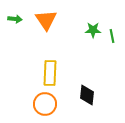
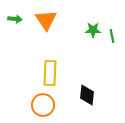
orange circle: moved 2 px left, 1 px down
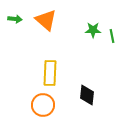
orange triangle: rotated 15 degrees counterclockwise
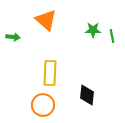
green arrow: moved 2 px left, 18 px down
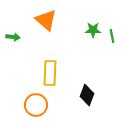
black diamond: rotated 15 degrees clockwise
orange circle: moved 7 px left
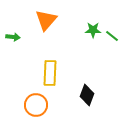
orange triangle: rotated 30 degrees clockwise
green line: rotated 40 degrees counterclockwise
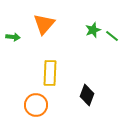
orange triangle: moved 2 px left, 4 px down
green star: rotated 21 degrees counterclockwise
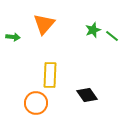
yellow rectangle: moved 2 px down
black diamond: rotated 55 degrees counterclockwise
orange circle: moved 2 px up
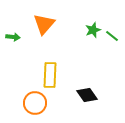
orange circle: moved 1 px left
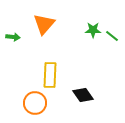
green star: rotated 21 degrees clockwise
black diamond: moved 4 px left
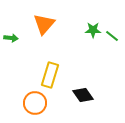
green arrow: moved 2 px left, 1 px down
yellow rectangle: rotated 15 degrees clockwise
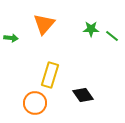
green star: moved 2 px left, 1 px up
